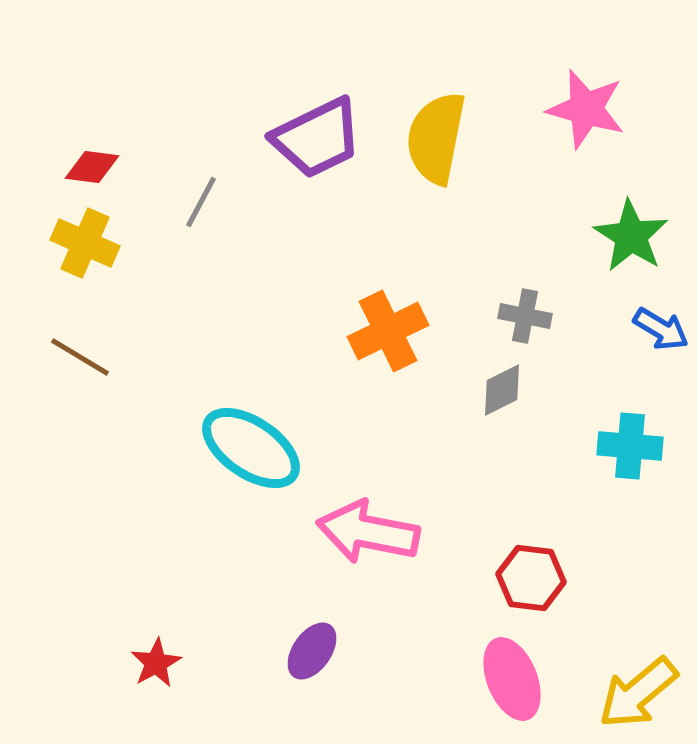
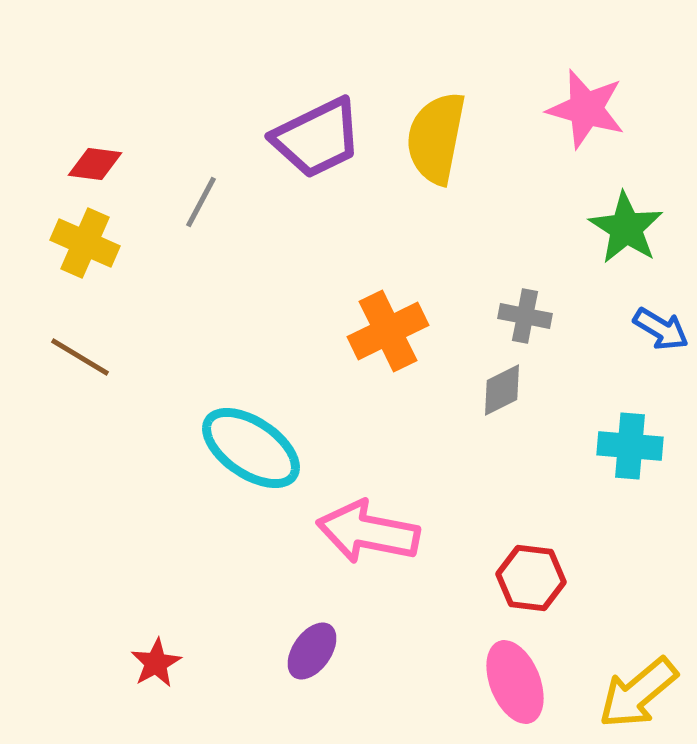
red diamond: moved 3 px right, 3 px up
green star: moved 5 px left, 8 px up
pink ellipse: moved 3 px right, 3 px down
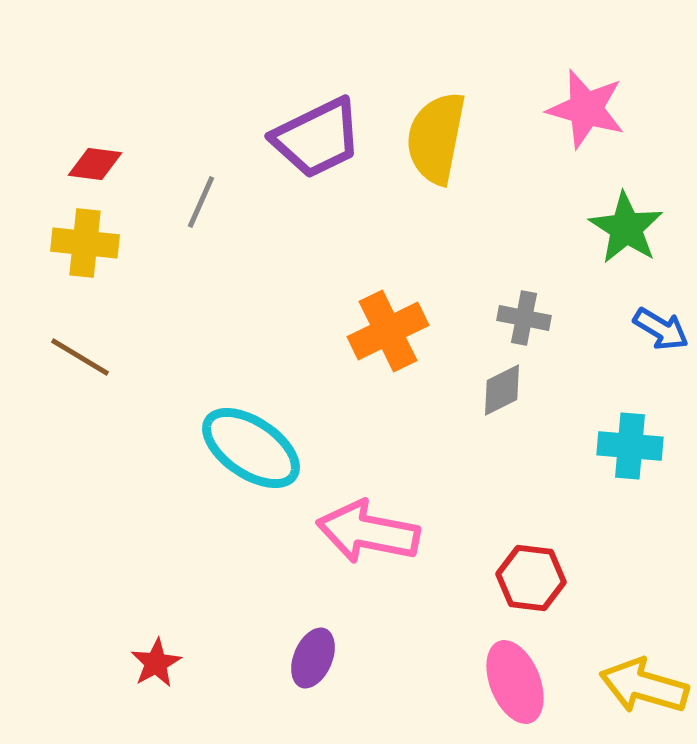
gray line: rotated 4 degrees counterclockwise
yellow cross: rotated 18 degrees counterclockwise
gray cross: moved 1 px left, 2 px down
purple ellipse: moved 1 px right, 7 px down; rotated 12 degrees counterclockwise
yellow arrow: moved 6 px right, 7 px up; rotated 56 degrees clockwise
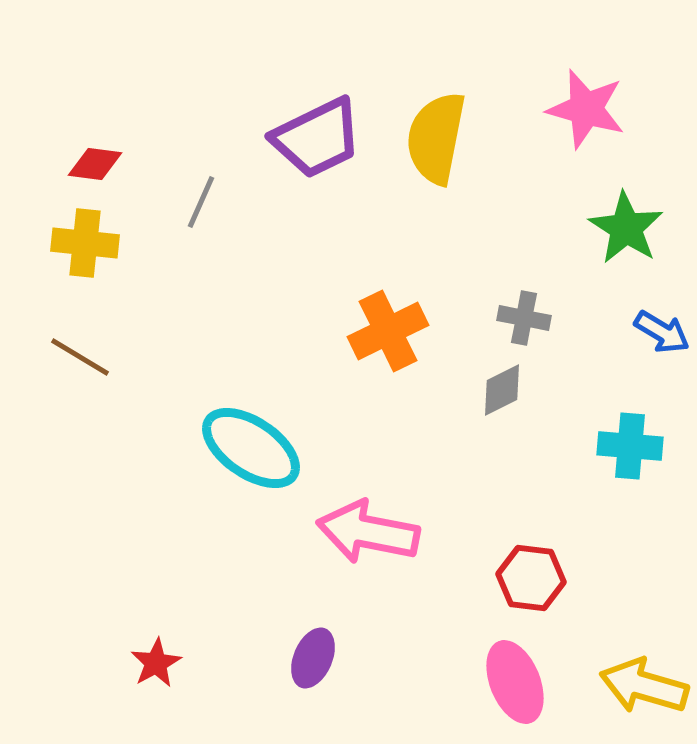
blue arrow: moved 1 px right, 3 px down
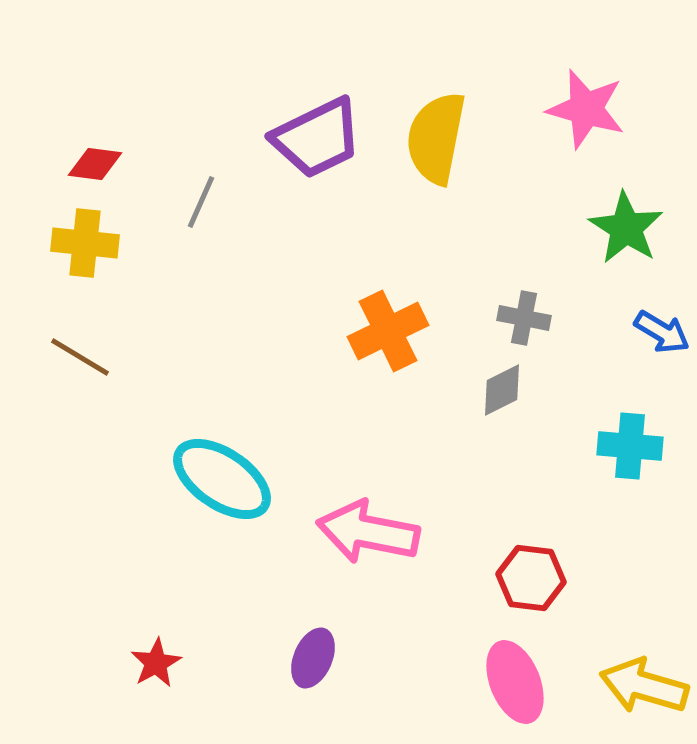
cyan ellipse: moved 29 px left, 31 px down
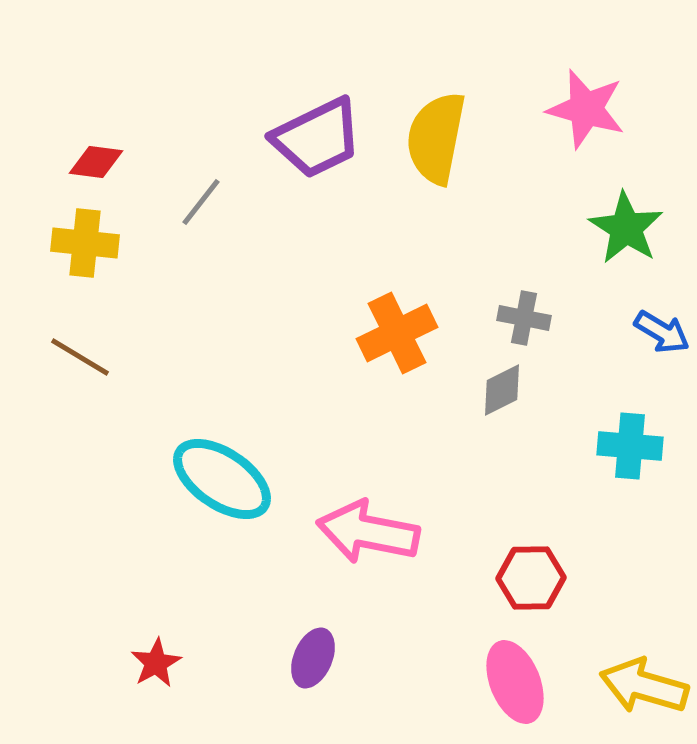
red diamond: moved 1 px right, 2 px up
gray line: rotated 14 degrees clockwise
orange cross: moved 9 px right, 2 px down
red hexagon: rotated 8 degrees counterclockwise
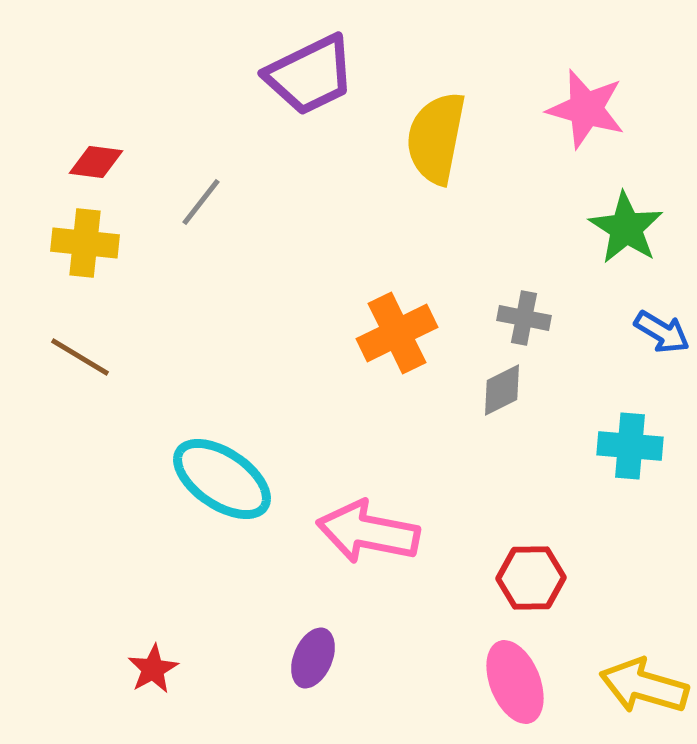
purple trapezoid: moved 7 px left, 63 px up
red star: moved 3 px left, 6 px down
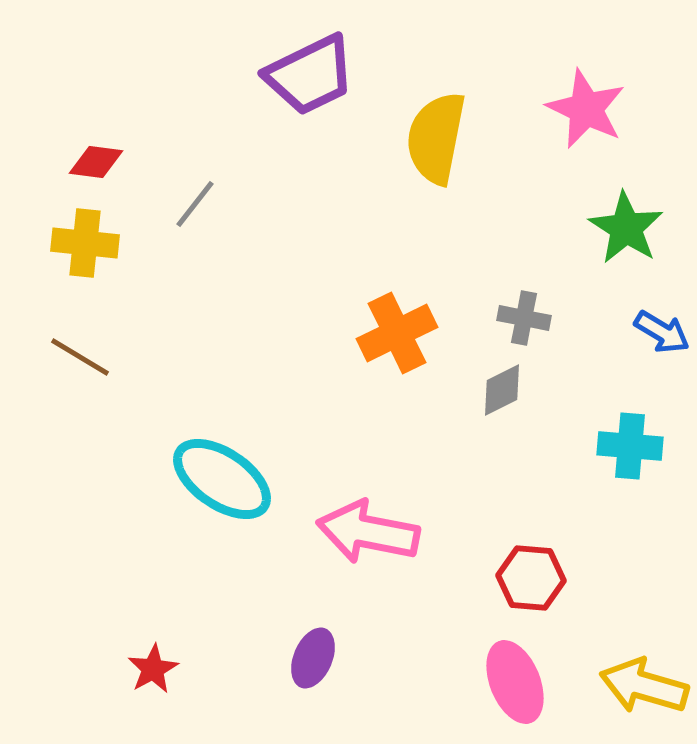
pink star: rotated 10 degrees clockwise
gray line: moved 6 px left, 2 px down
red hexagon: rotated 6 degrees clockwise
